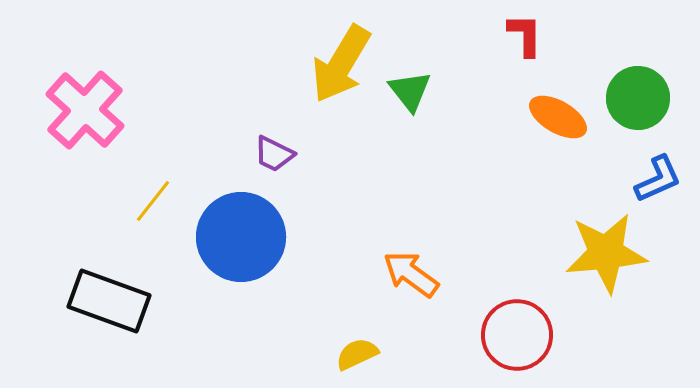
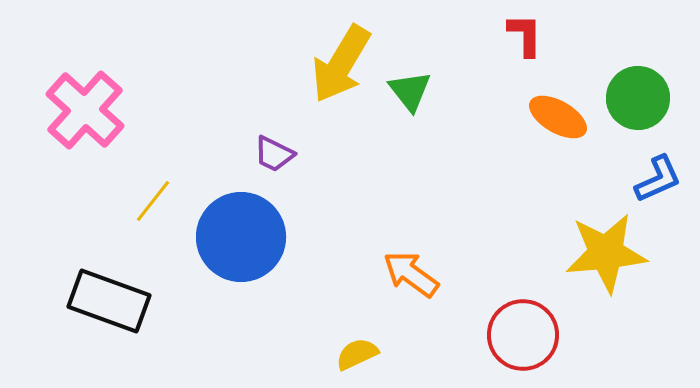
red circle: moved 6 px right
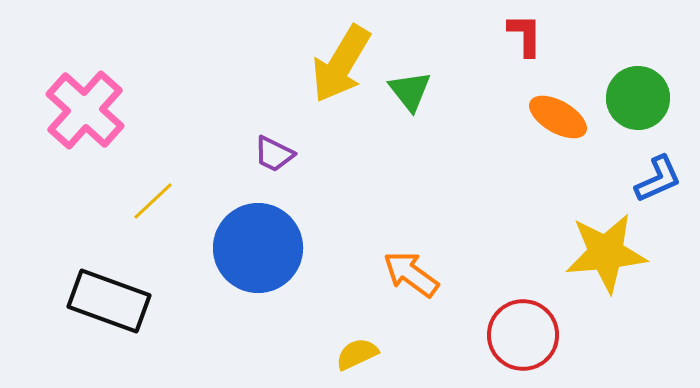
yellow line: rotated 9 degrees clockwise
blue circle: moved 17 px right, 11 px down
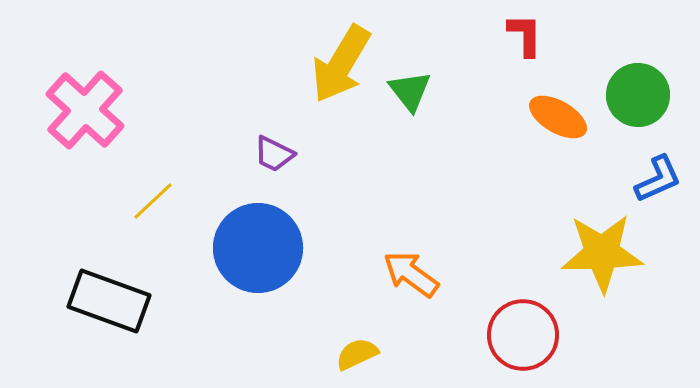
green circle: moved 3 px up
yellow star: moved 4 px left; rotated 4 degrees clockwise
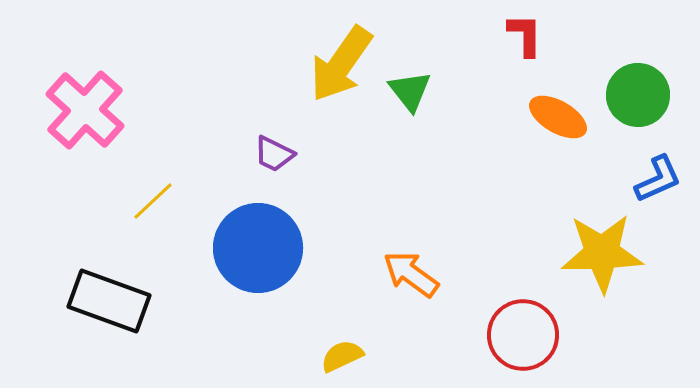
yellow arrow: rotated 4 degrees clockwise
yellow semicircle: moved 15 px left, 2 px down
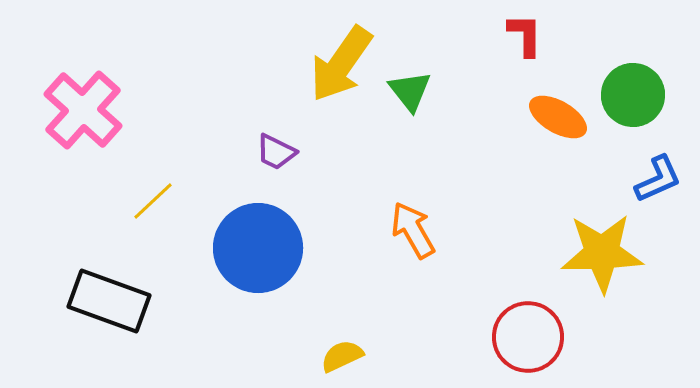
green circle: moved 5 px left
pink cross: moved 2 px left
purple trapezoid: moved 2 px right, 2 px up
orange arrow: moved 2 px right, 44 px up; rotated 24 degrees clockwise
red circle: moved 5 px right, 2 px down
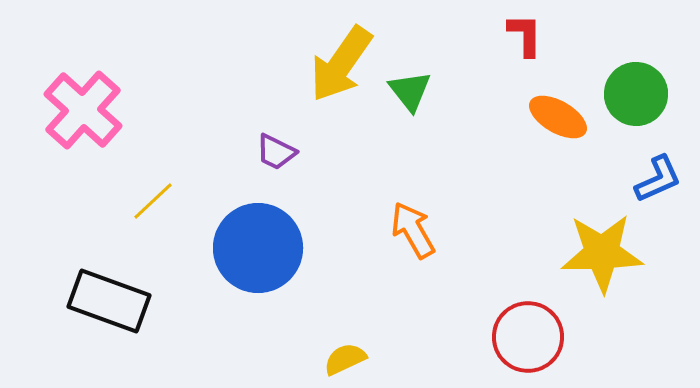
green circle: moved 3 px right, 1 px up
yellow semicircle: moved 3 px right, 3 px down
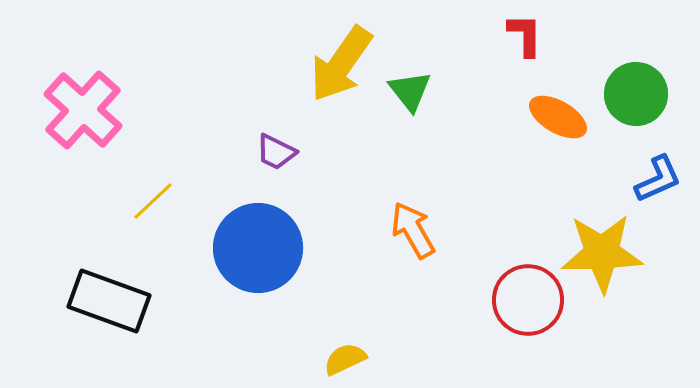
red circle: moved 37 px up
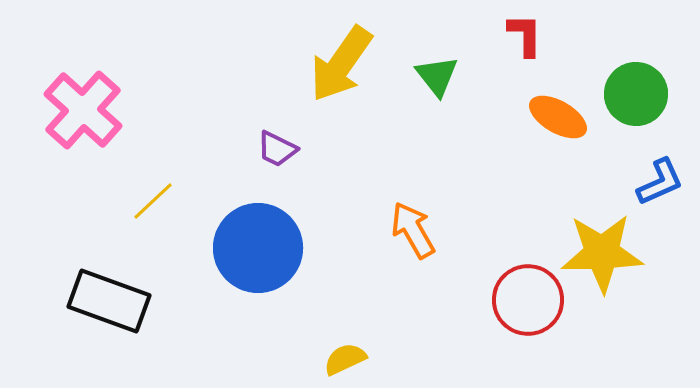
green triangle: moved 27 px right, 15 px up
purple trapezoid: moved 1 px right, 3 px up
blue L-shape: moved 2 px right, 3 px down
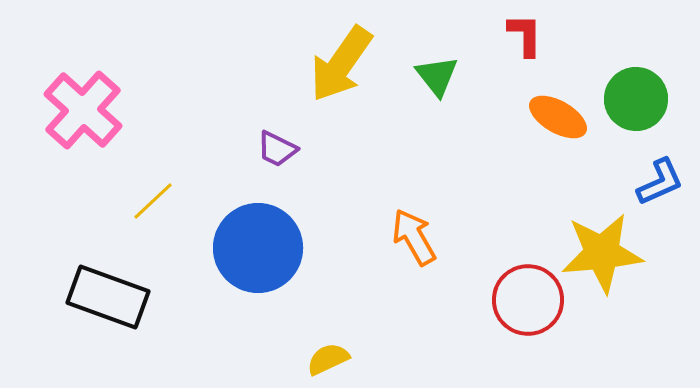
green circle: moved 5 px down
orange arrow: moved 1 px right, 7 px down
yellow star: rotated 4 degrees counterclockwise
black rectangle: moved 1 px left, 4 px up
yellow semicircle: moved 17 px left
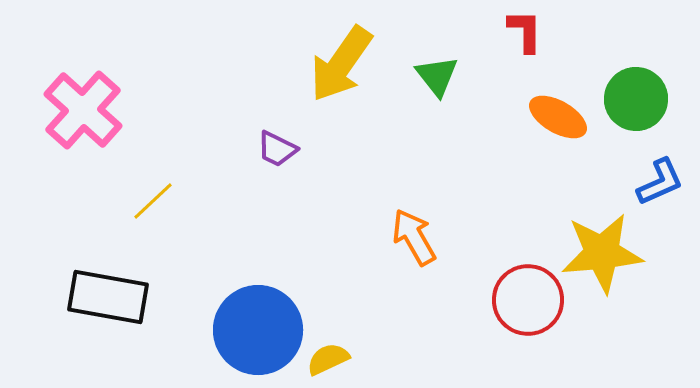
red L-shape: moved 4 px up
blue circle: moved 82 px down
black rectangle: rotated 10 degrees counterclockwise
